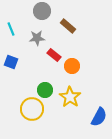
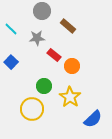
cyan line: rotated 24 degrees counterclockwise
blue square: rotated 24 degrees clockwise
green circle: moved 1 px left, 4 px up
blue semicircle: moved 6 px left, 2 px down; rotated 18 degrees clockwise
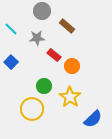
brown rectangle: moved 1 px left
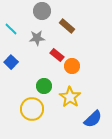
red rectangle: moved 3 px right
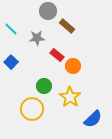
gray circle: moved 6 px right
orange circle: moved 1 px right
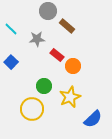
gray star: moved 1 px down
yellow star: rotated 15 degrees clockwise
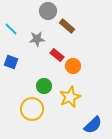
blue square: rotated 24 degrees counterclockwise
blue semicircle: moved 6 px down
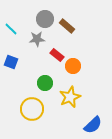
gray circle: moved 3 px left, 8 px down
green circle: moved 1 px right, 3 px up
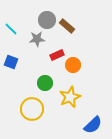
gray circle: moved 2 px right, 1 px down
red rectangle: rotated 64 degrees counterclockwise
orange circle: moved 1 px up
